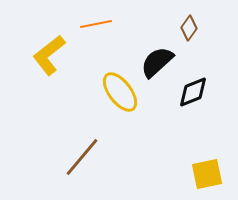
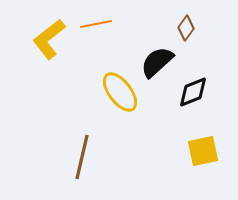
brown diamond: moved 3 px left
yellow L-shape: moved 16 px up
brown line: rotated 27 degrees counterclockwise
yellow square: moved 4 px left, 23 px up
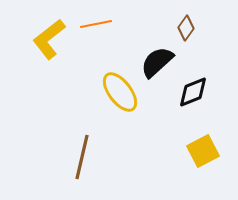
yellow square: rotated 16 degrees counterclockwise
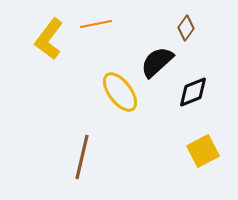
yellow L-shape: rotated 15 degrees counterclockwise
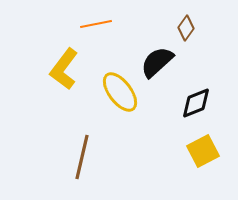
yellow L-shape: moved 15 px right, 30 px down
black diamond: moved 3 px right, 11 px down
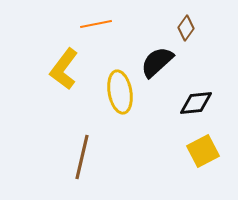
yellow ellipse: rotated 27 degrees clockwise
black diamond: rotated 16 degrees clockwise
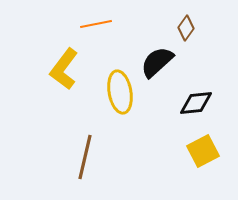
brown line: moved 3 px right
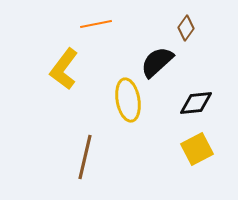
yellow ellipse: moved 8 px right, 8 px down
yellow square: moved 6 px left, 2 px up
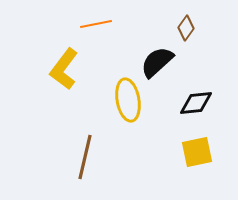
yellow square: moved 3 px down; rotated 16 degrees clockwise
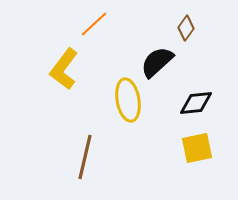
orange line: moved 2 px left; rotated 32 degrees counterclockwise
yellow square: moved 4 px up
